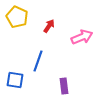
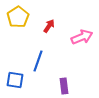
yellow pentagon: moved 1 px right; rotated 15 degrees clockwise
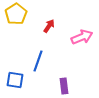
yellow pentagon: moved 2 px left, 3 px up
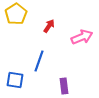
blue line: moved 1 px right
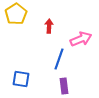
red arrow: rotated 32 degrees counterclockwise
pink arrow: moved 1 px left, 2 px down
blue line: moved 20 px right, 2 px up
blue square: moved 6 px right, 1 px up
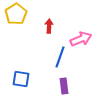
blue line: moved 1 px right, 2 px up
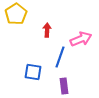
red arrow: moved 2 px left, 4 px down
blue square: moved 12 px right, 7 px up
